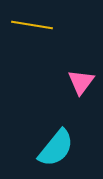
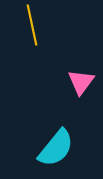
yellow line: rotated 69 degrees clockwise
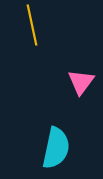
cyan semicircle: rotated 27 degrees counterclockwise
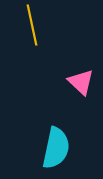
pink triangle: rotated 24 degrees counterclockwise
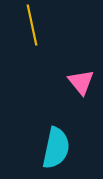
pink triangle: rotated 8 degrees clockwise
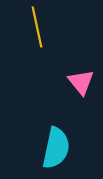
yellow line: moved 5 px right, 2 px down
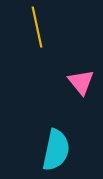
cyan semicircle: moved 2 px down
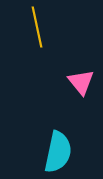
cyan semicircle: moved 2 px right, 2 px down
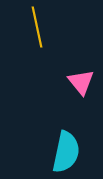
cyan semicircle: moved 8 px right
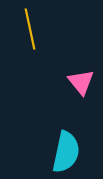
yellow line: moved 7 px left, 2 px down
